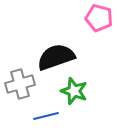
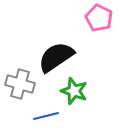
pink pentagon: rotated 12 degrees clockwise
black semicircle: rotated 15 degrees counterclockwise
gray cross: rotated 32 degrees clockwise
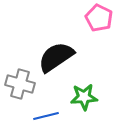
green star: moved 10 px right, 6 px down; rotated 24 degrees counterclockwise
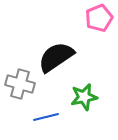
pink pentagon: rotated 24 degrees clockwise
green star: rotated 8 degrees counterclockwise
blue line: moved 1 px down
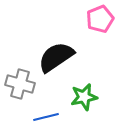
pink pentagon: moved 1 px right, 1 px down
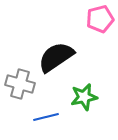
pink pentagon: rotated 8 degrees clockwise
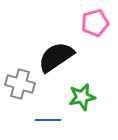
pink pentagon: moved 5 px left, 4 px down
green star: moved 2 px left
blue line: moved 2 px right, 3 px down; rotated 15 degrees clockwise
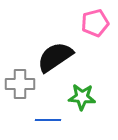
black semicircle: moved 1 px left
gray cross: rotated 16 degrees counterclockwise
green star: rotated 16 degrees clockwise
